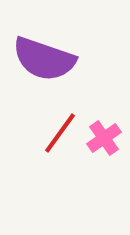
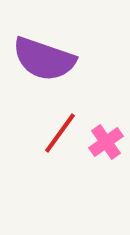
pink cross: moved 2 px right, 4 px down
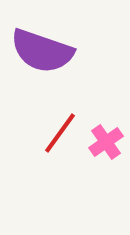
purple semicircle: moved 2 px left, 8 px up
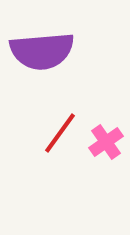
purple semicircle: rotated 24 degrees counterclockwise
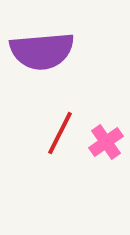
red line: rotated 9 degrees counterclockwise
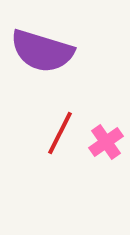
purple semicircle: rotated 22 degrees clockwise
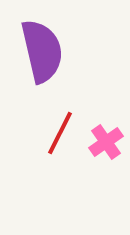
purple semicircle: rotated 120 degrees counterclockwise
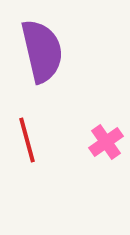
red line: moved 33 px left, 7 px down; rotated 42 degrees counterclockwise
